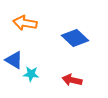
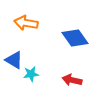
orange arrow: moved 1 px right
blue diamond: rotated 12 degrees clockwise
cyan star: rotated 14 degrees counterclockwise
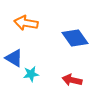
blue triangle: moved 2 px up
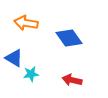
blue diamond: moved 6 px left
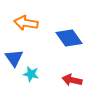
blue triangle: rotated 24 degrees clockwise
cyan star: rotated 21 degrees clockwise
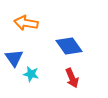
blue diamond: moved 8 px down
red arrow: moved 2 px up; rotated 126 degrees counterclockwise
